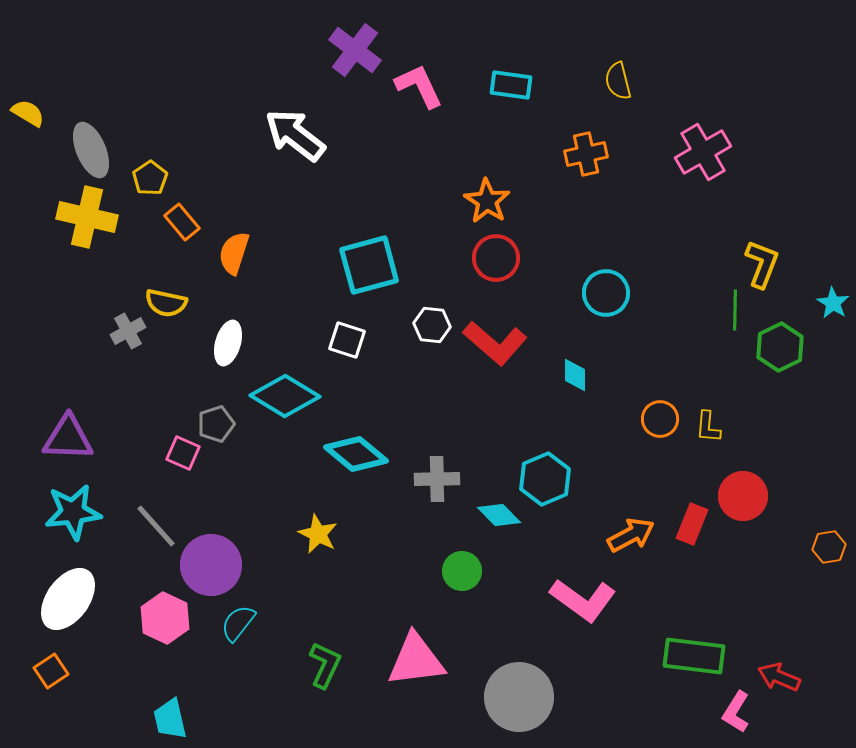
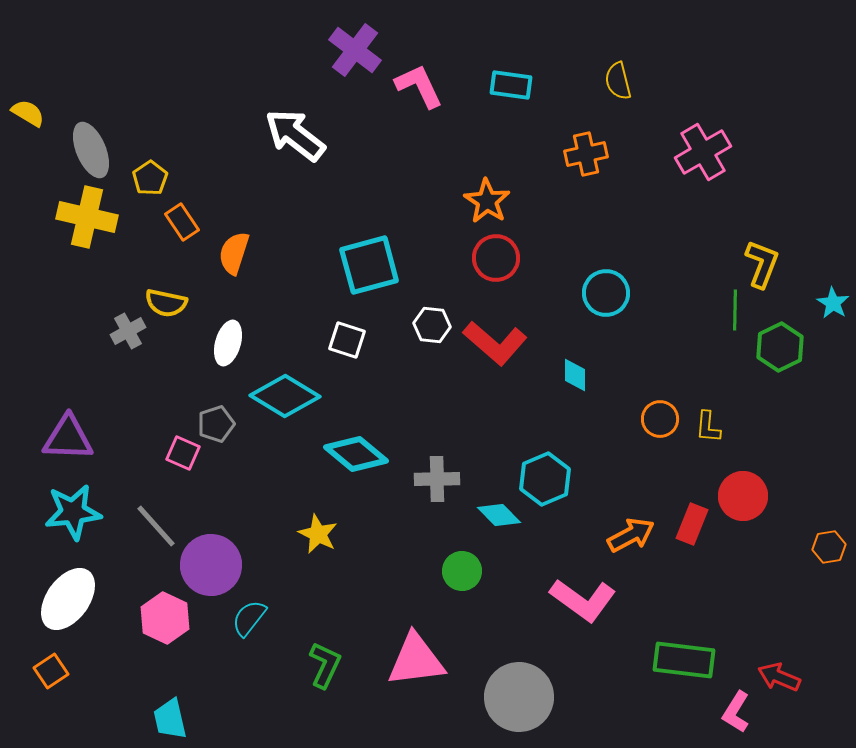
orange rectangle at (182, 222): rotated 6 degrees clockwise
cyan semicircle at (238, 623): moved 11 px right, 5 px up
green rectangle at (694, 656): moved 10 px left, 4 px down
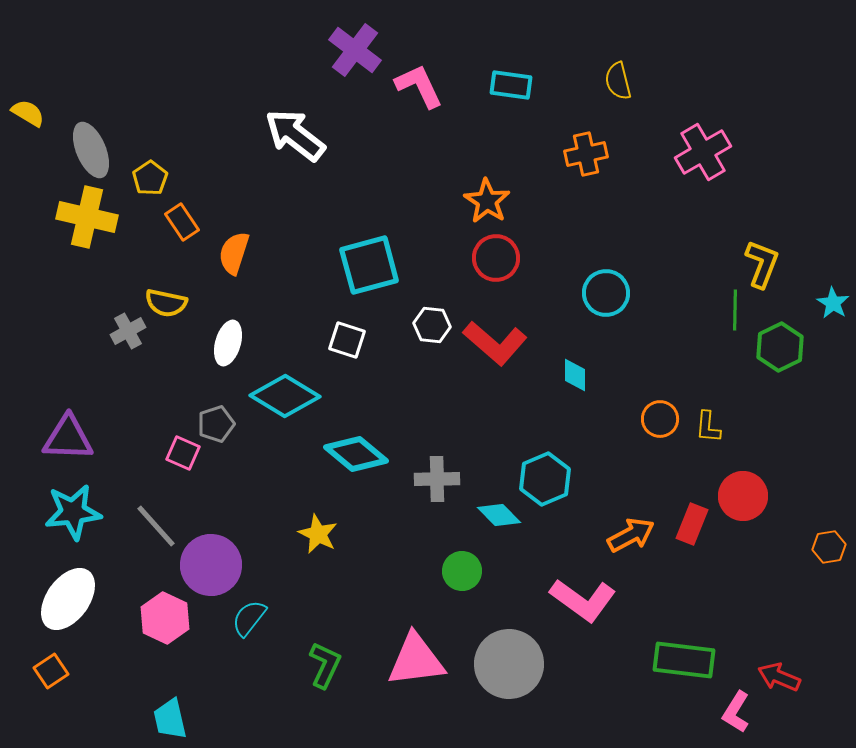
gray circle at (519, 697): moved 10 px left, 33 px up
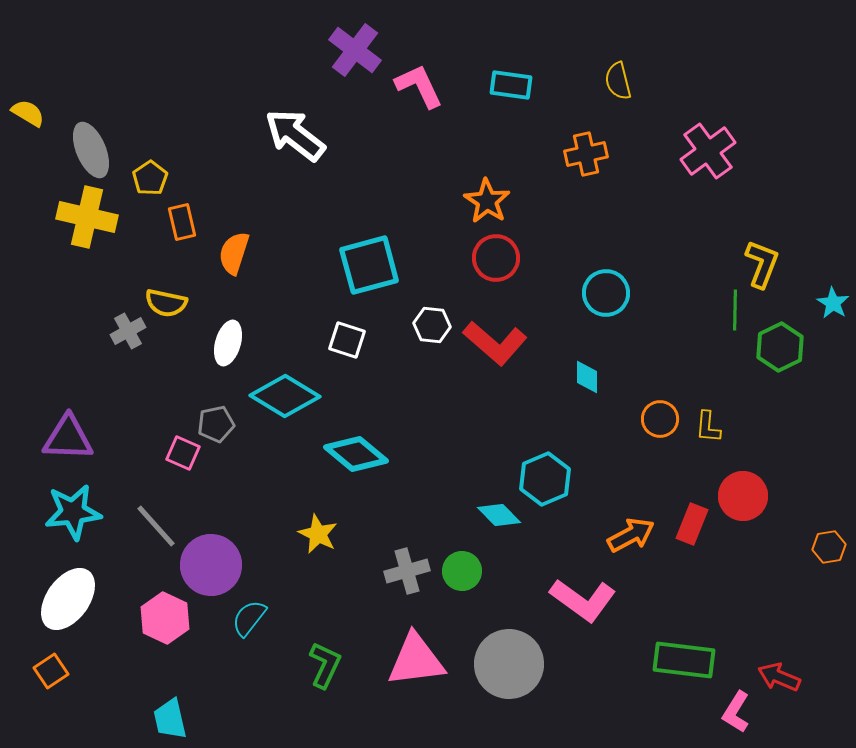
pink cross at (703, 152): moved 5 px right, 1 px up; rotated 6 degrees counterclockwise
orange rectangle at (182, 222): rotated 21 degrees clockwise
cyan diamond at (575, 375): moved 12 px right, 2 px down
gray pentagon at (216, 424): rotated 6 degrees clockwise
gray cross at (437, 479): moved 30 px left, 92 px down; rotated 15 degrees counterclockwise
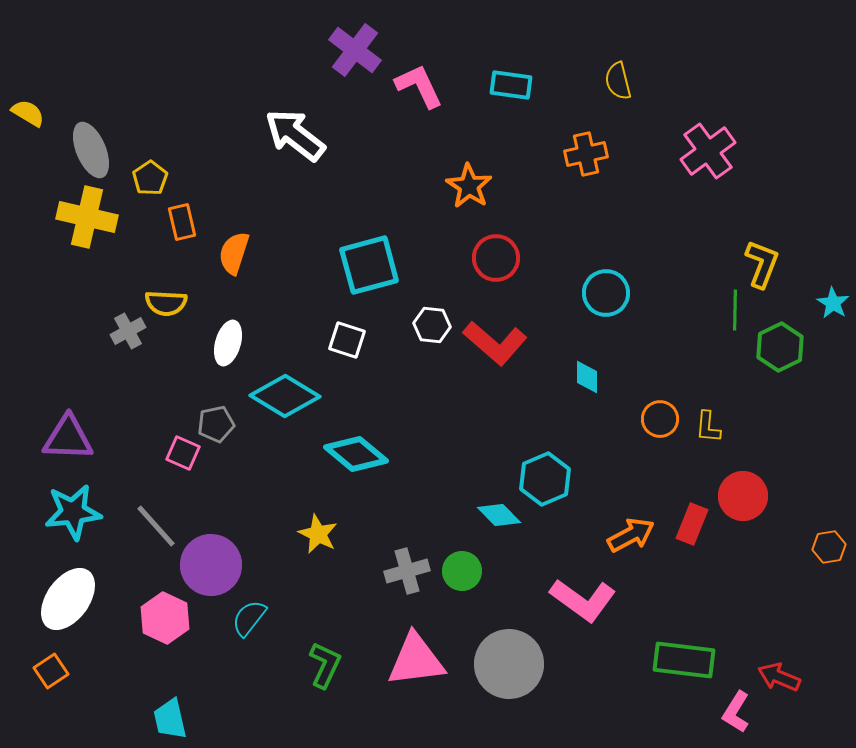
orange star at (487, 201): moved 18 px left, 15 px up
yellow semicircle at (166, 303): rotated 9 degrees counterclockwise
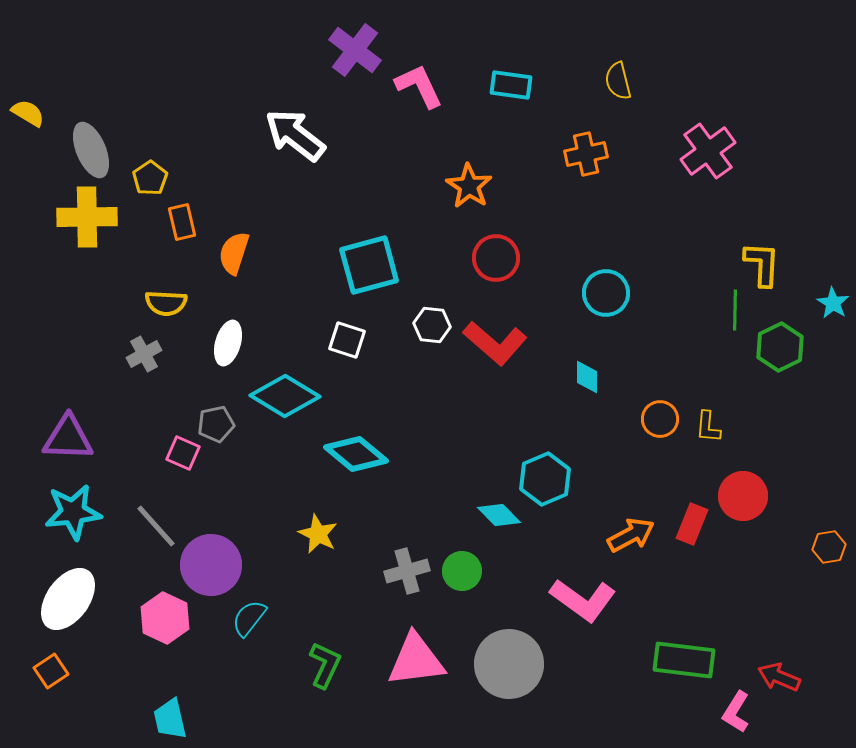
yellow cross at (87, 217): rotated 14 degrees counterclockwise
yellow L-shape at (762, 264): rotated 18 degrees counterclockwise
gray cross at (128, 331): moved 16 px right, 23 px down
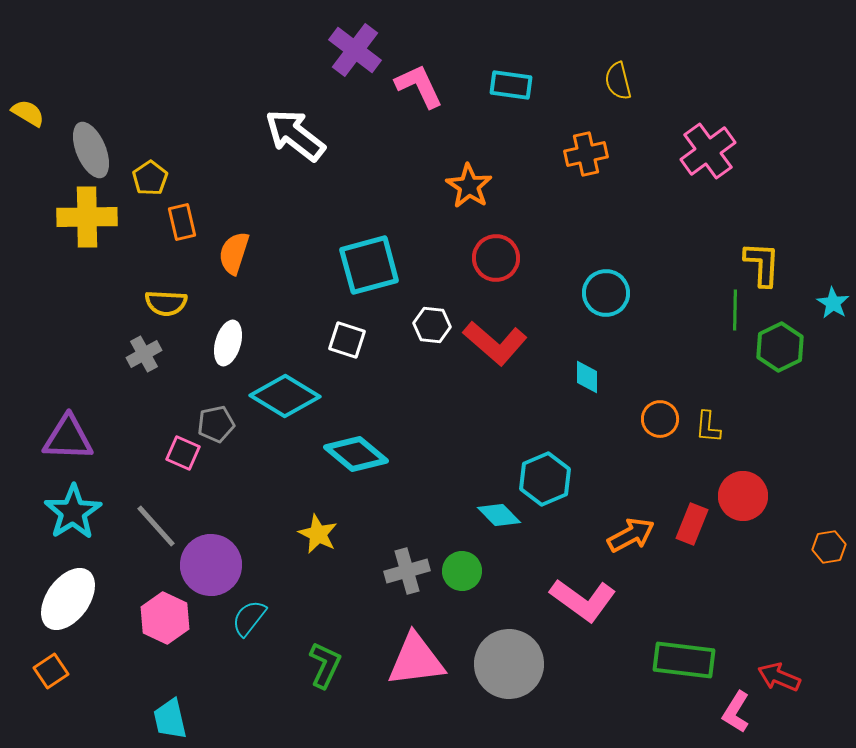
cyan star at (73, 512): rotated 26 degrees counterclockwise
